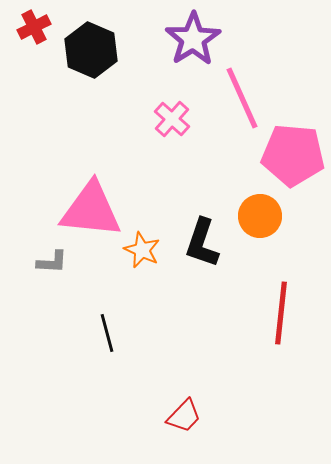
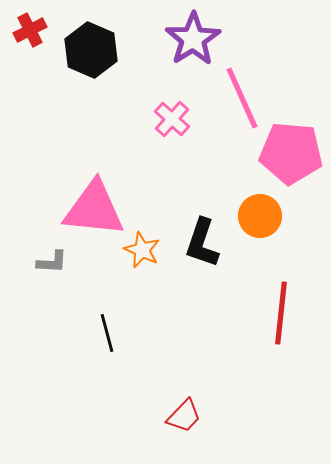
red cross: moved 4 px left, 3 px down
pink pentagon: moved 2 px left, 2 px up
pink triangle: moved 3 px right, 1 px up
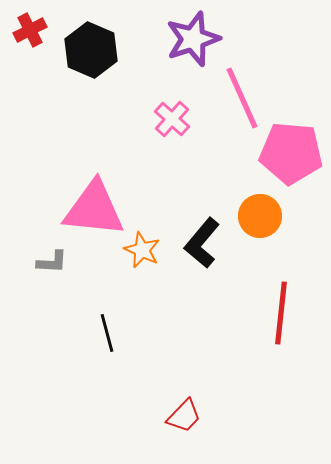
purple star: rotated 14 degrees clockwise
black L-shape: rotated 21 degrees clockwise
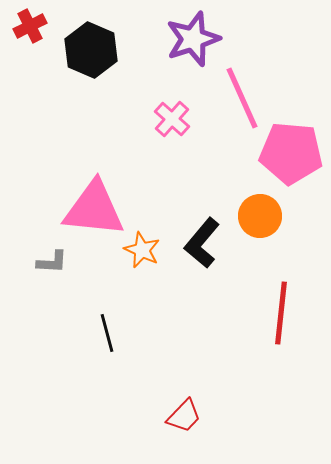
red cross: moved 4 px up
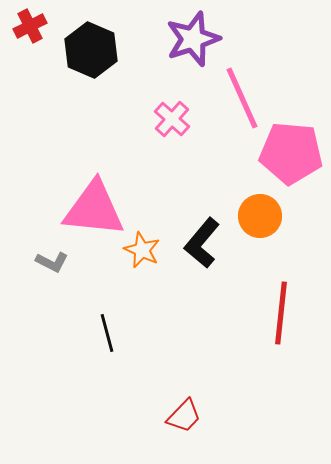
gray L-shape: rotated 24 degrees clockwise
